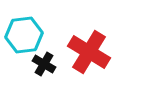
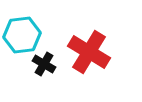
cyan hexagon: moved 2 px left
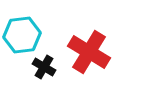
black cross: moved 3 px down
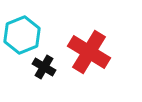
cyan hexagon: rotated 15 degrees counterclockwise
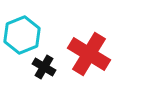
red cross: moved 2 px down
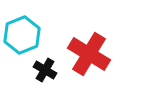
black cross: moved 1 px right, 3 px down
